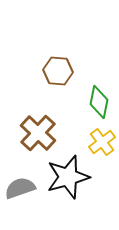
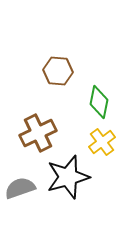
brown cross: rotated 21 degrees clockwise
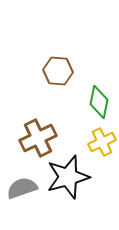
brown cross: moved 5 px down
yellow cross: rotated 12 degrees clockwise
gray semicircle: moved 2 px right
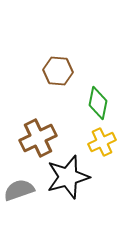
green diamond: moved 1 px left, 1 px down
gray semicircle: moved 3 px left, 2 px down
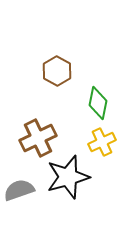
brown hexagon: moved 1 px left; rotated 24 degrees clockwise
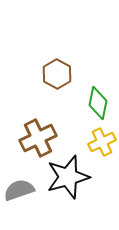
brown hexagon: moved 3 px down
